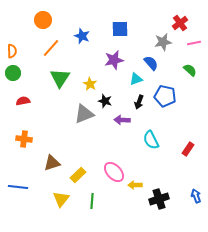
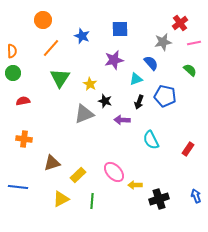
yellow triangle: rotated 24 degrees clockwise
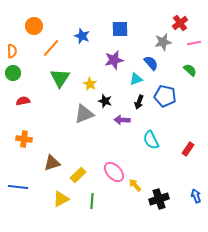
orange circle: moved 9 px left, 6 px down
yellow arrow: rotated 48 degrees clockwise
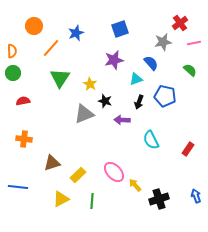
blue square: rotated 18 degrees counterclockwise
blue star: moved 6 px left, 3 px up; rotated 28 degrees clockwise
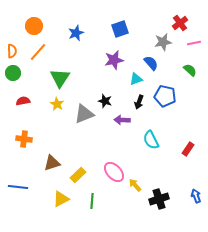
orange line: moved 13 px left, 4 px down
yellow star: moved 33 px left, 20 px down
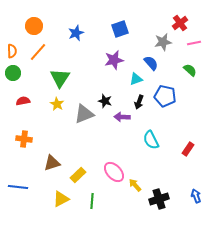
purple arrow: moved 3 px up
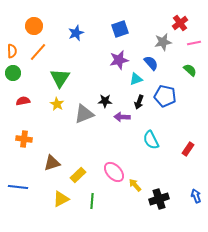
purple star: moved 5 px right
black star: rotated 16 degrees counterclockwise
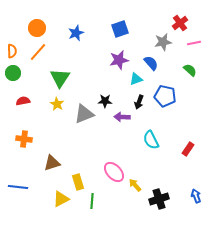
orange circle: moved 3 px right, 2 px down
yellow rectangle: moved 7 px down; rotated 63 degrees counterclockwise
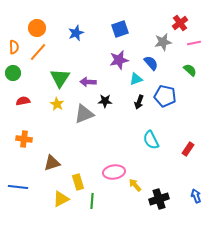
orange semicircle: moved 2 px right, 4 px up
purple arrow: moved 34 px left, 35 px up
pink ellipse: rotated 55 degrees counterclockwise
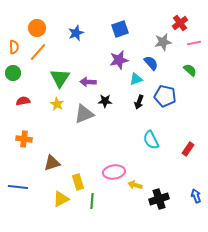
yellow arrow: rotated 32 degrees counterclockwise
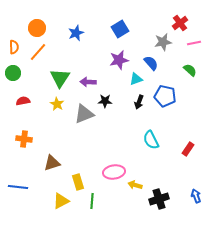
blue square: rotated 12 degrees counterclockwise
yellow triangle: moved 2 px down
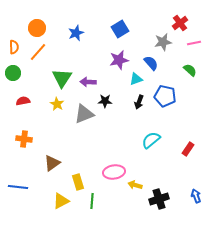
green triangle: moved 2 px right
cyan semicircle: rotated 78 degrees clockwise
brown triangle: rotated 18 degrees counterclockwise
